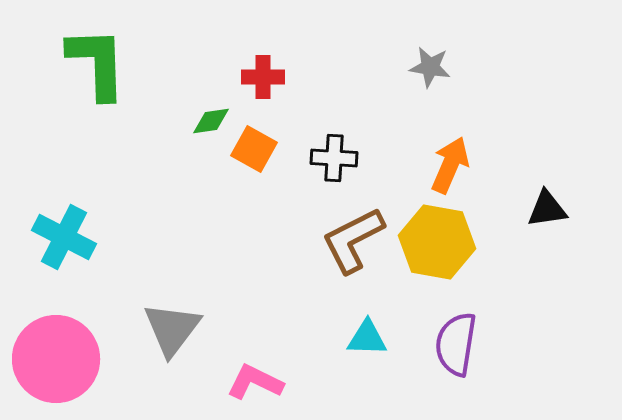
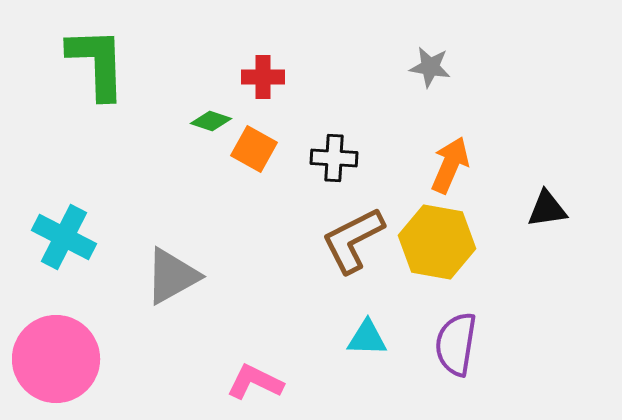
green diamond: rotated 27 degrees clockwise
gray triangle: moved 53 px up; rotated 24 degrees clockwise
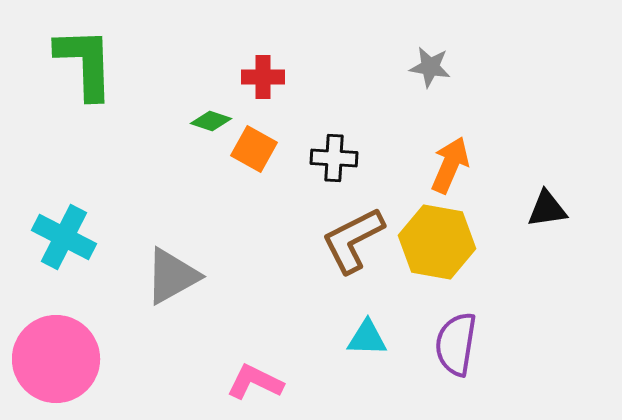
green L-shape: moved 12 px left
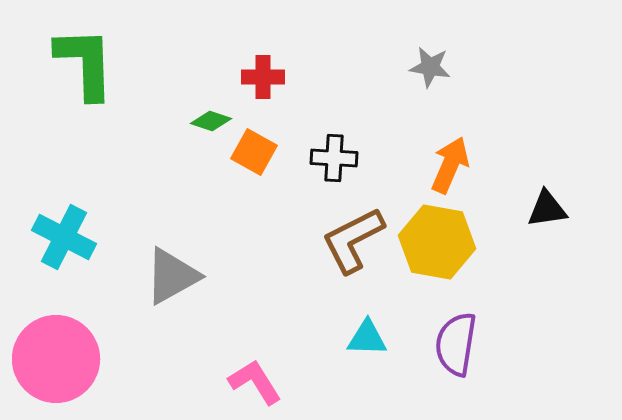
orange square: moved 3 px down
pink L-shape: rotated 32 degrees clockwise
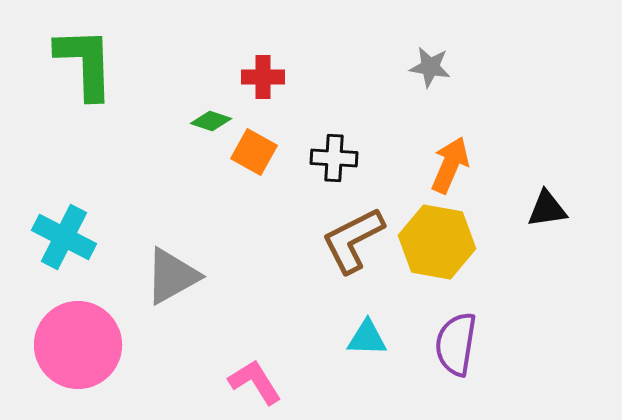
pink circle: moved 22 px right, 14 px up
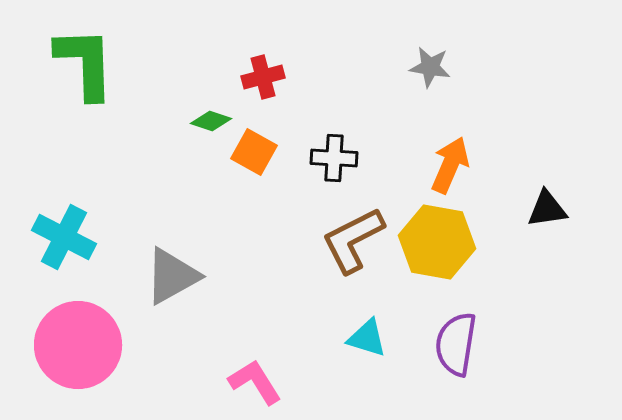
red cross: rotated 15 degrees counterclockwise
cyan triangle: rotated 15 degrees clockwise
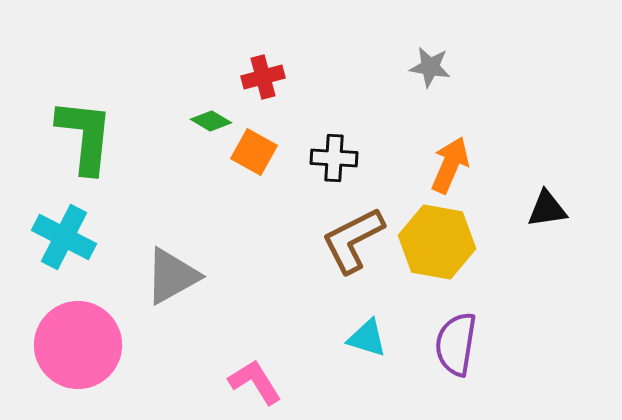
green L-shape: moved 73 px down; rotated 8 degrees clockwise
green diamond: rotated 12 degrees clockwise
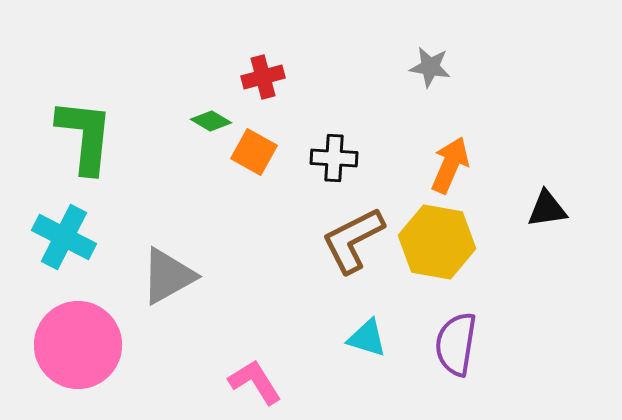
gray triangle: moved 4 px left
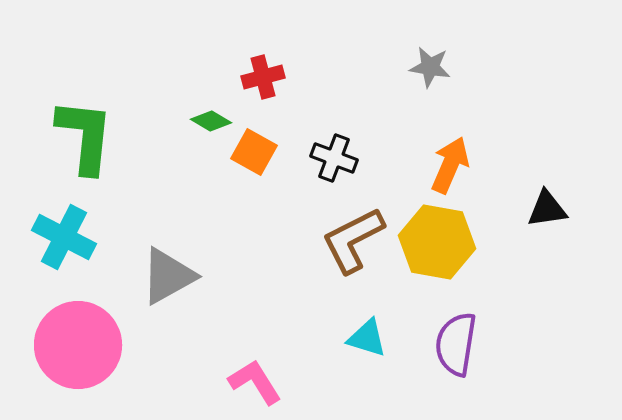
black cross: rotated 18 degrees clockwise
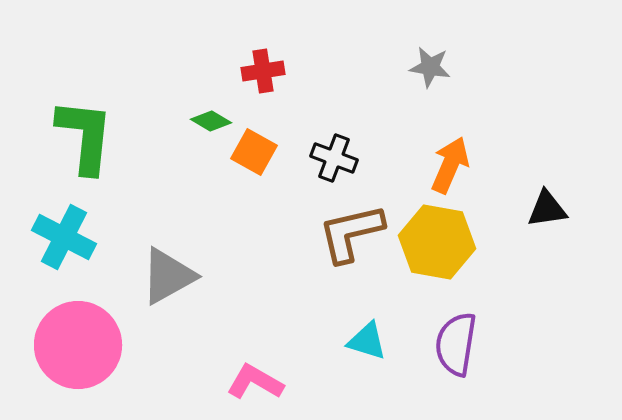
red cross: moved 6 px up; rotated 6 degrees clockwise
brown L-shape: moved 2 px left, 7 px up; rotated 14 degrees clockwise
cyan triangle: moved 3 px down
pink L-shape: rotated 28 degrees counterclockwise
